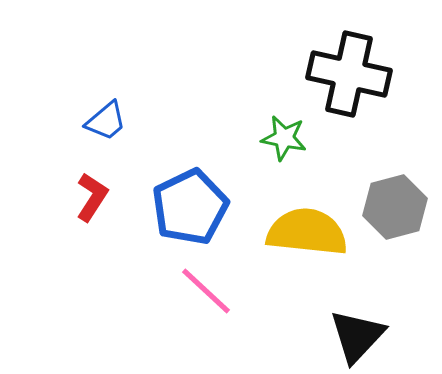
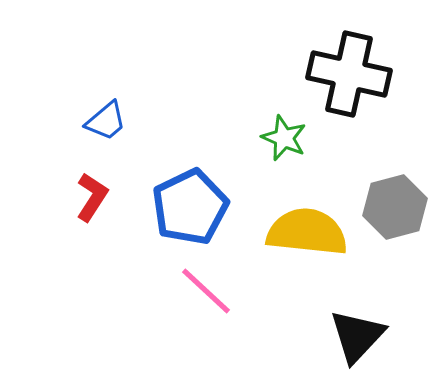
green star: rotated 12 degrees clockwise
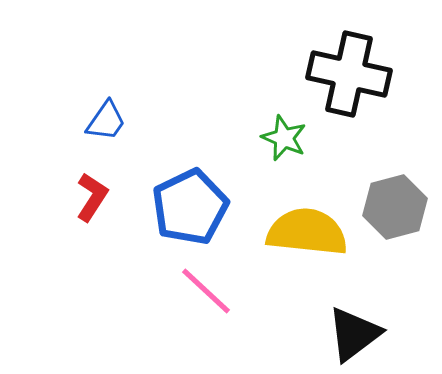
blue trapezoid: rotated 15 degrees counterclockwise
black triangle: moved 3 px left, 2 px up; rotated 10 degrees clockwise
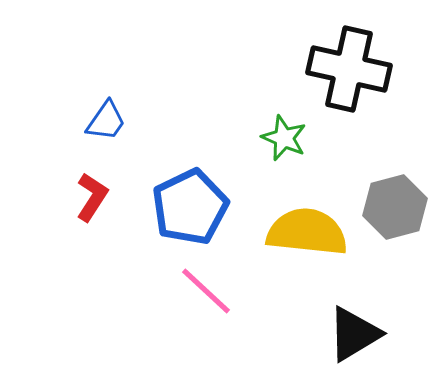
black cross: moved 5 px up
black triangle: rotated 6 degrees clockwise
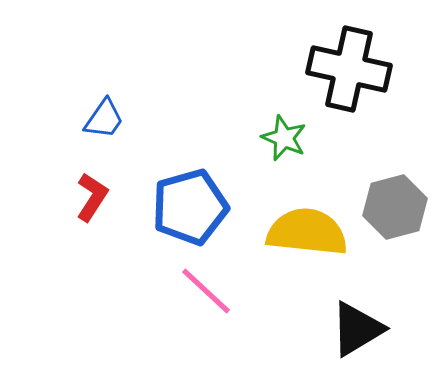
blue trapezoid: moved 2 px left, 2 px up
blue pentagon: rotated 10 degrees clockwise
black triangle: moved 3 px right, 5 px up
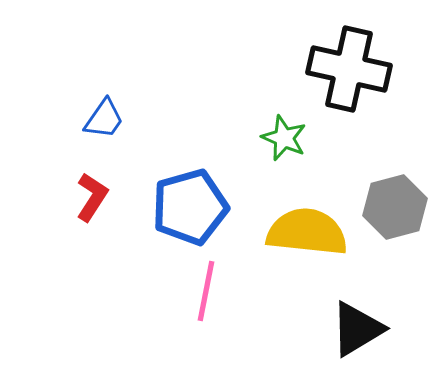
pink line: rotated 58 degrees clockwise
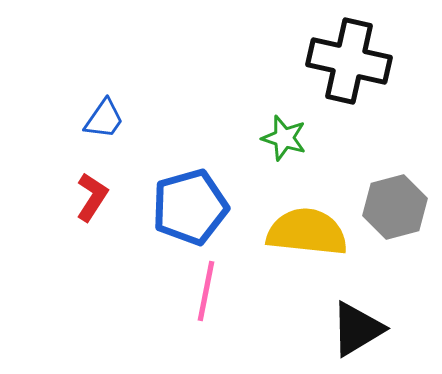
black cross: moved 8 px up
green star: rotated 6 degrees counterclockwise
